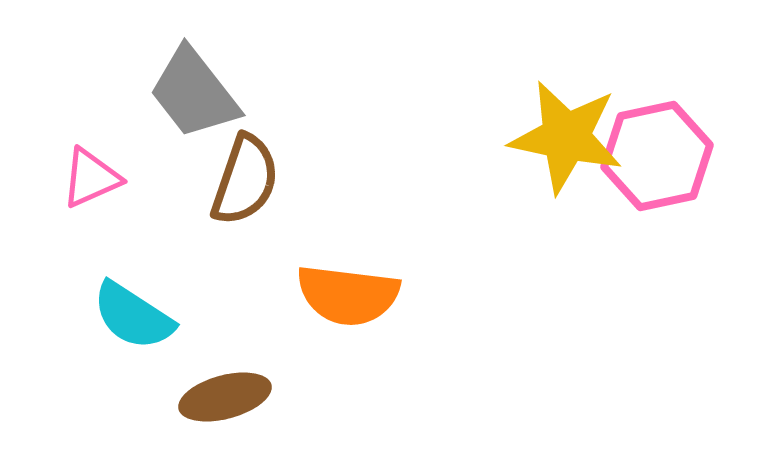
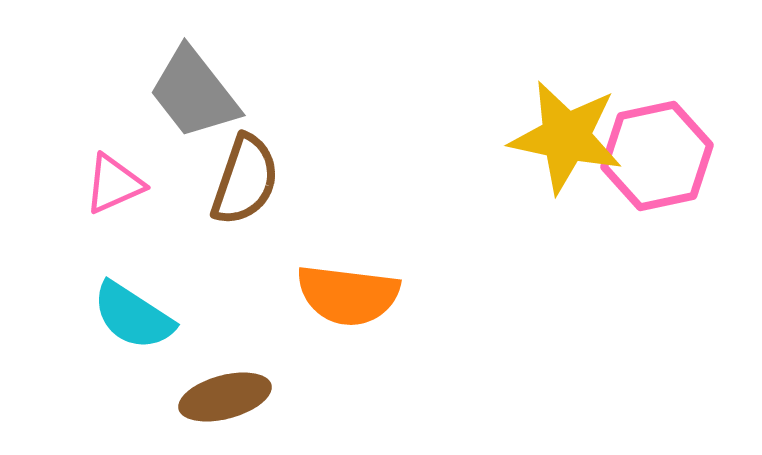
pink triangle: moved 23 px right, 6 px down
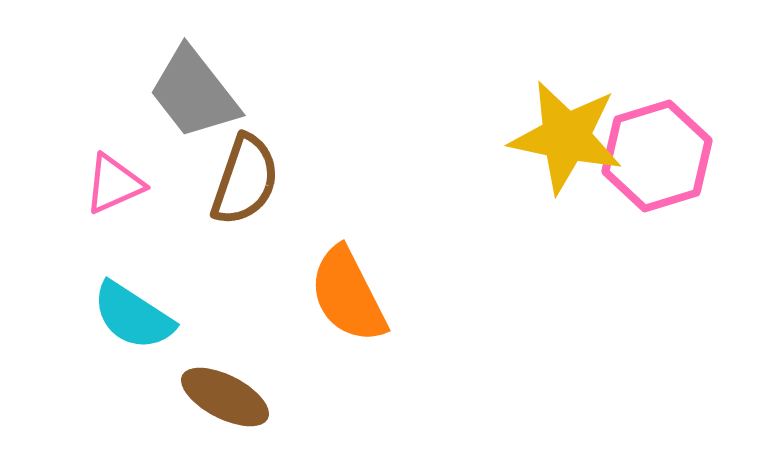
pink hexagon: rotated 5 degrees counterclockwise
orange semicircle: rotated 56 degrees clockwise
brown ellipse: rotated 42 degrees clockwise
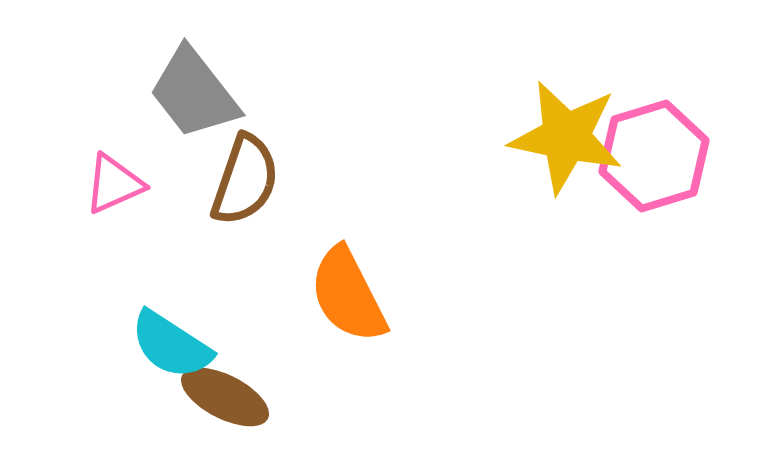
pink hexagon: moved 3 px left
cyan semicircle: moved 38 px right, 29 px down
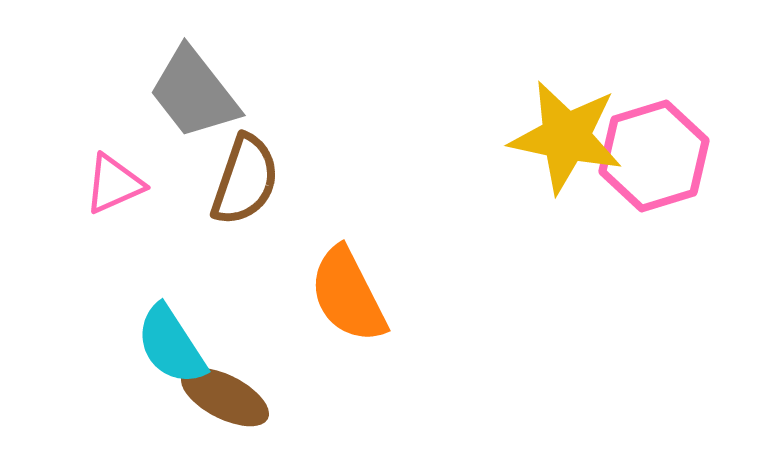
cyan semicircle: rotated 24 degrees clockwise
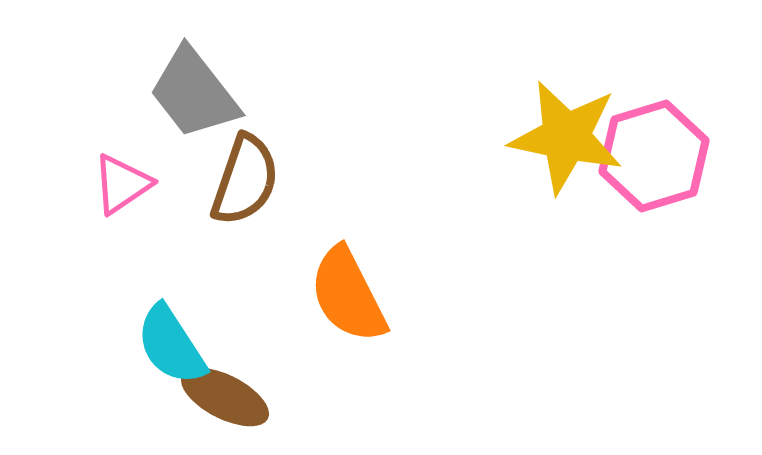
pink triangle: moved 8 px right; rotated 10 degrees counterclockwise
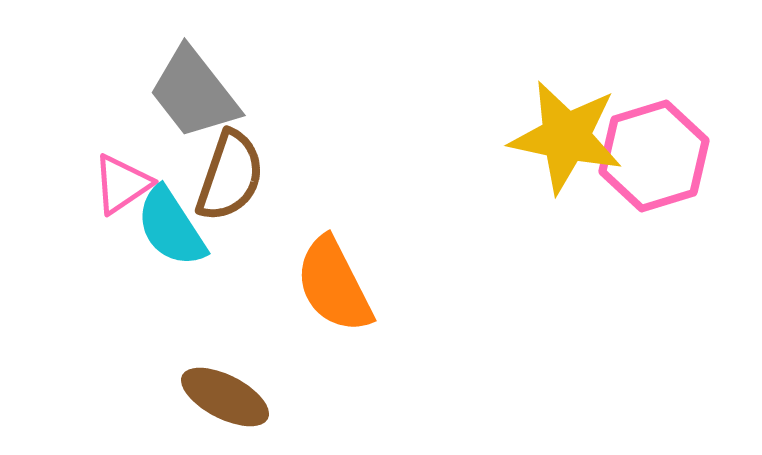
brown semicircle: moved 15 px left, 4 px up
orange semicircle: moved 14 px left, 10 px up
cyan semicircle: moved 118 px up
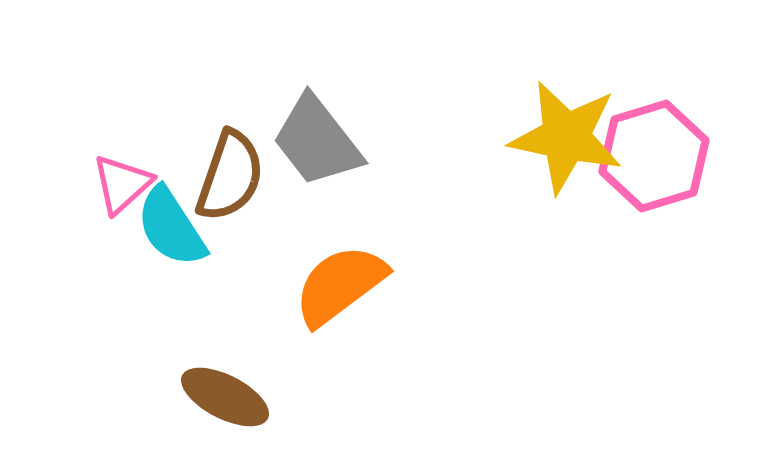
gray trapezoid: moved 123 px right, 48 px down
pink triangle: rotated 8 degrees counterclockwise
orange semicircle: moved 6 px right; rotated 80 degrees clockwise
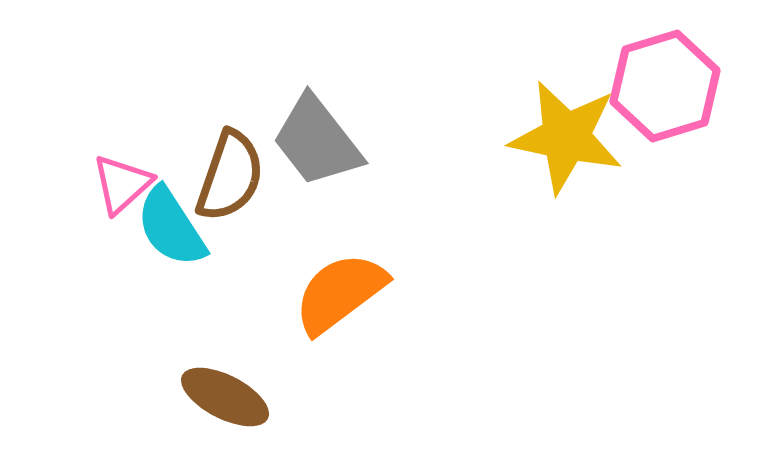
pink hexagon: moved 11 px right, 70 px up
orange semicircle: moved 8 px down
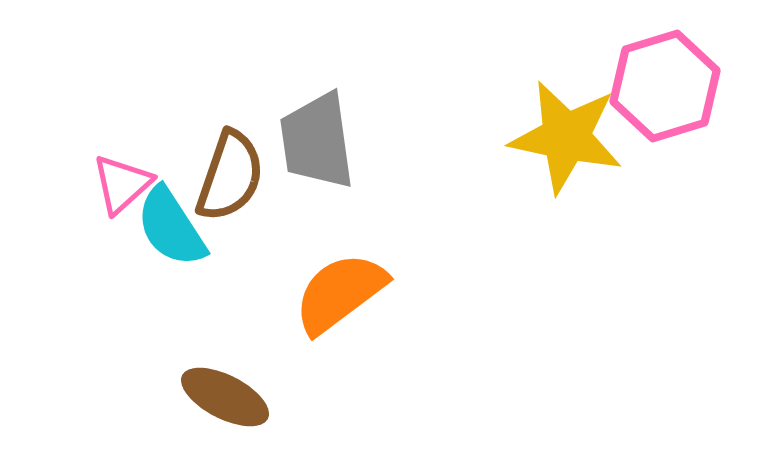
gray trapezoid: rotated 30 degrees clockwise
